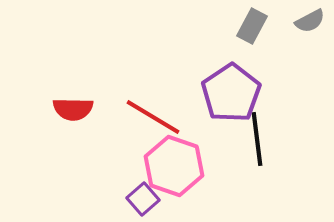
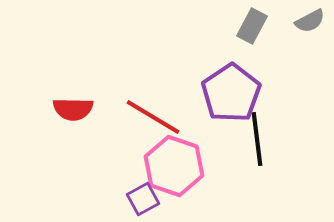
purple square: rotated 12 degrees clockwise
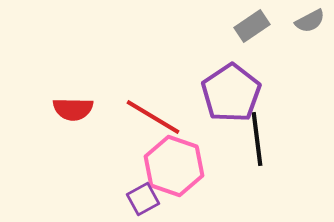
gray rectangle: rotated 28 degrees clockwise
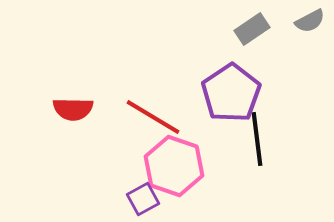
gray rectangle: moved 3 px down
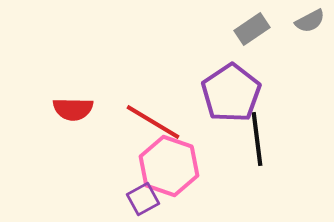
red line: moved 5 px down
pink hexagon: moved 5 px left
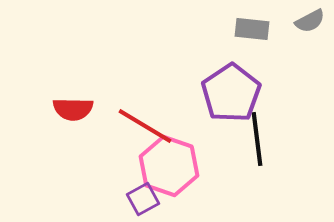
gray rectangle: rotated 40 degrees clockwise
red line: moved 8 px left, 4 px down
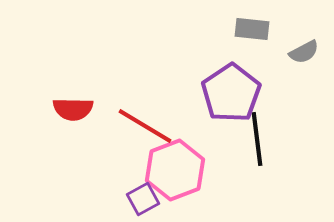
gray semicircle: moved 6 px left, 31 px down
pink hexagon: moved 6 px right, 4 px down; rotated 20 degrees clockwise
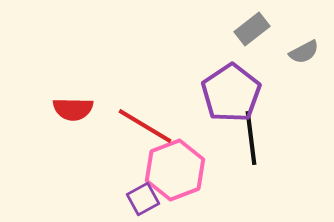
gray rectangle: rotated 44 degrees counterclockwise
black line: moved 6 px left, 1 px up
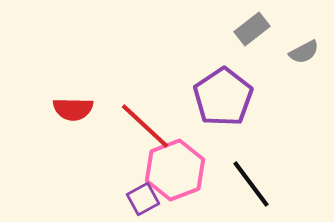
purple pentagon: moved 8 px left, 4 px down
red line: rotated 12 degrees clockwise
black line: moved 46 px down; rotated 30 degrees counterclockwise
